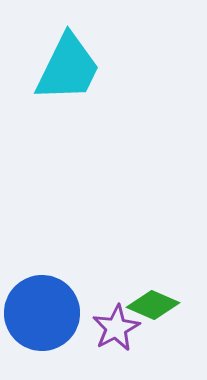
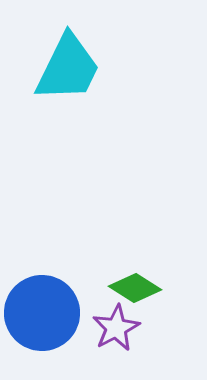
green diamond: moved 18 px left, 17 px up; rotated 9 degrees clockwise
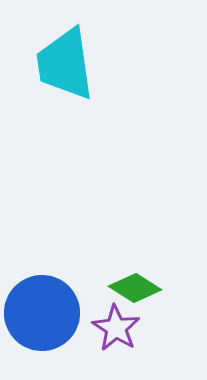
cyan trapezoid: moved 3 px left, 4 px up; rotated 146 degrees clockwise
purple star: rotated 12 degrees counterclockwise
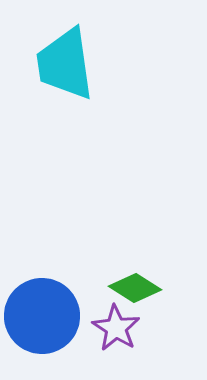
blue circle: moved 3 px down
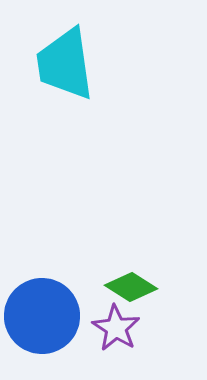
green diamond: moved 4 px left, 1 px up
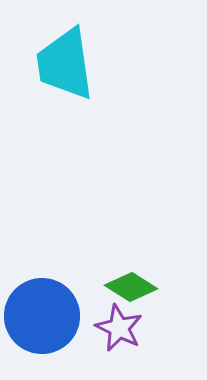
purple star: moved 3 px right; rotated 6 degrees counterclockwise
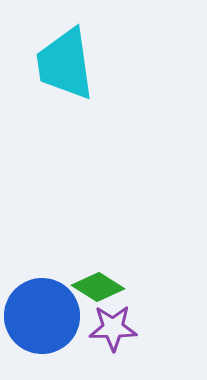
green diamond: moved 33 px left
purple star: moved 6 px left; rotated 27 degrees counterclockwise
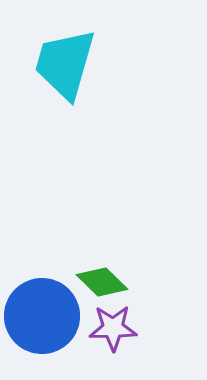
cyan trapezoid: rotated 24 degrees clockwise
green diamond: moved 4 px right, 5 px up; rotated 12 degrees clockwise
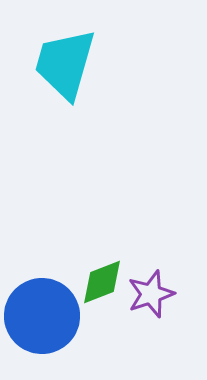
green diamond: rotated 66 degrees counterclockwise
purple star: moved 38 px right, 34 px up; rotated 18 degrees counterclockwise
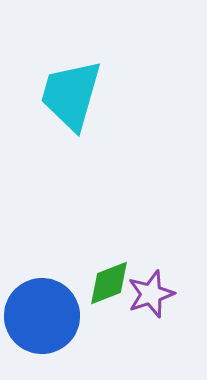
cyan trapezoid: moved 6 px right, 31 px down
green diamond: moved 7 px right, 1 px down
